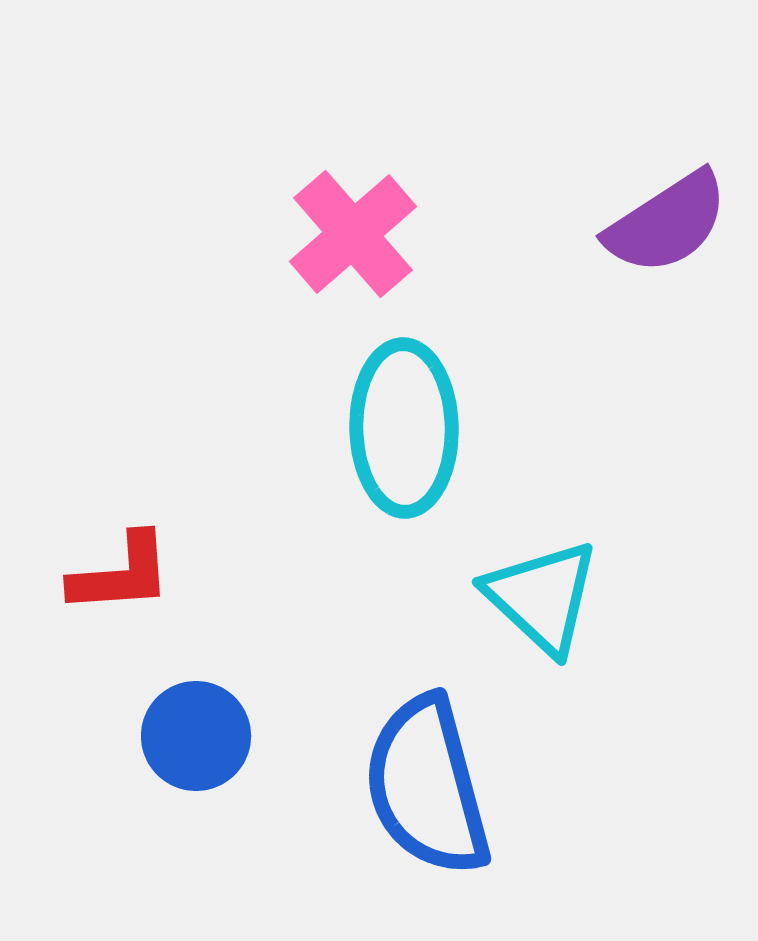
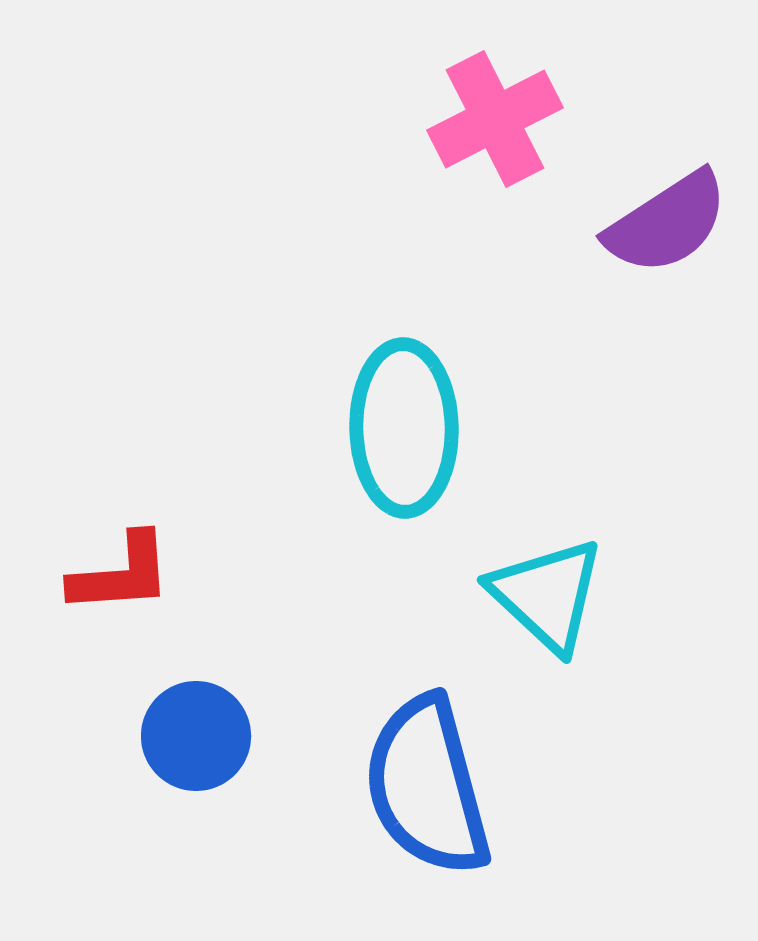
pink cross: moved 142 px right, 115 px up; rotated 14 degrees clockwise
cyan triangle: moved 5 px right, 2 px up
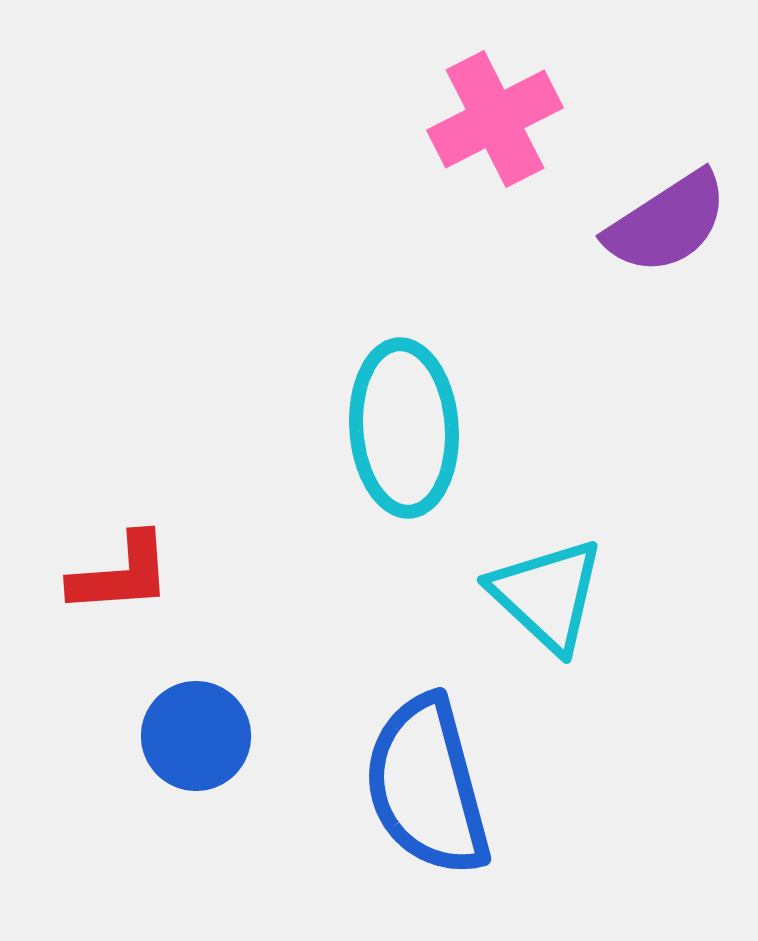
cyan ellipse: rotated 3 degrees counterclockwise
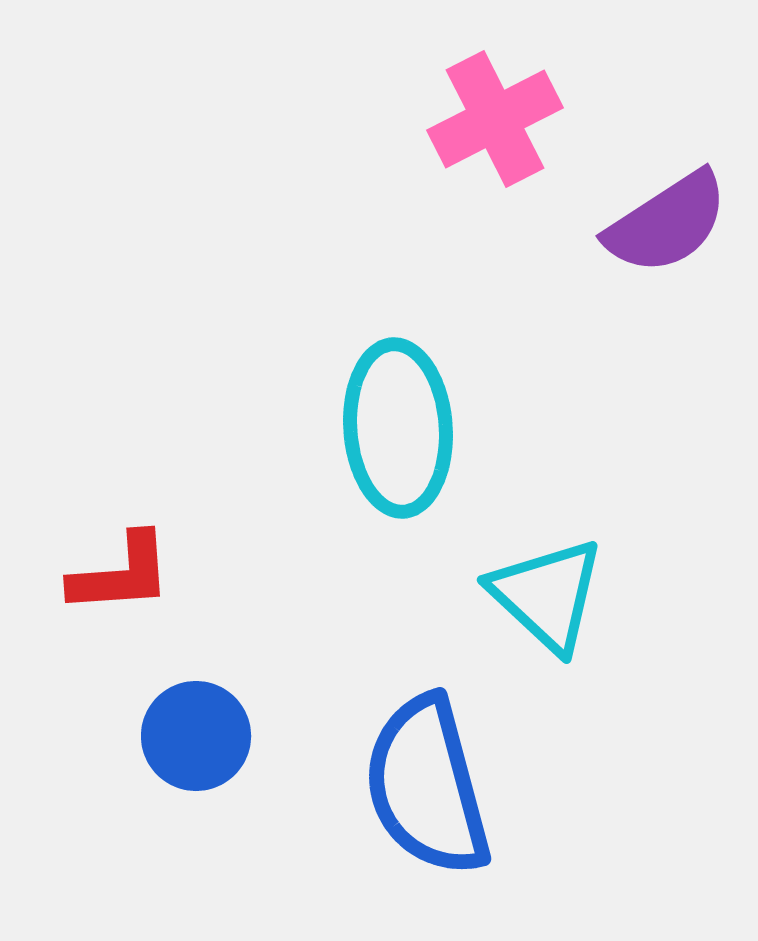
cyan ellipse: moved 6 px left
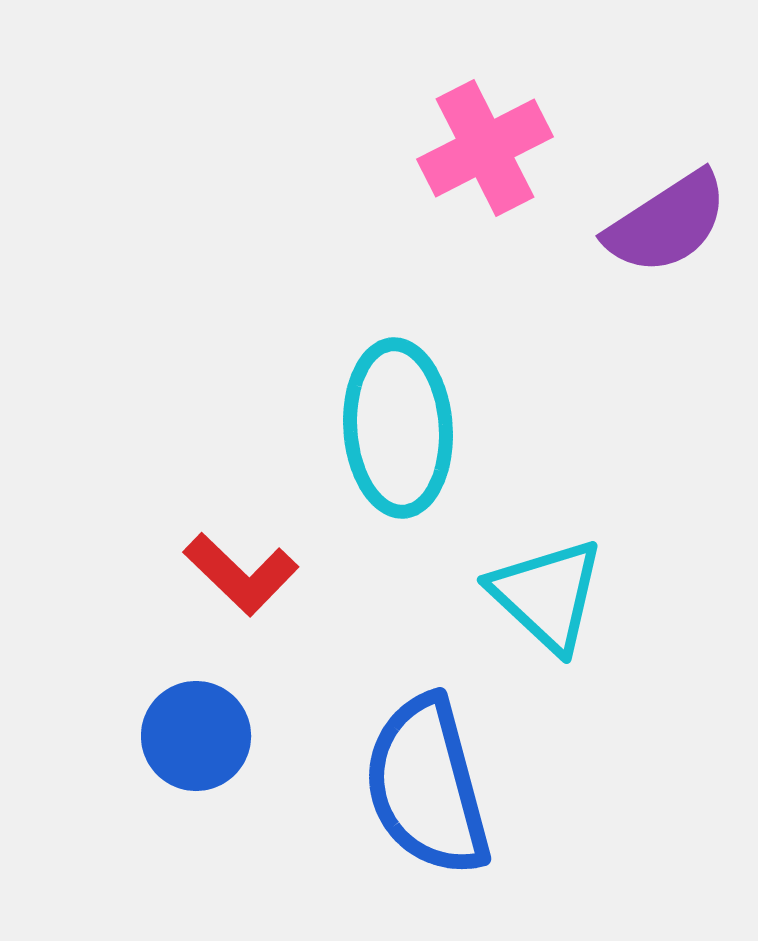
pink cross: moved 10 px left, 29 px down
red L-shape: moved 120 px right; rotated 48 degrees clockwise
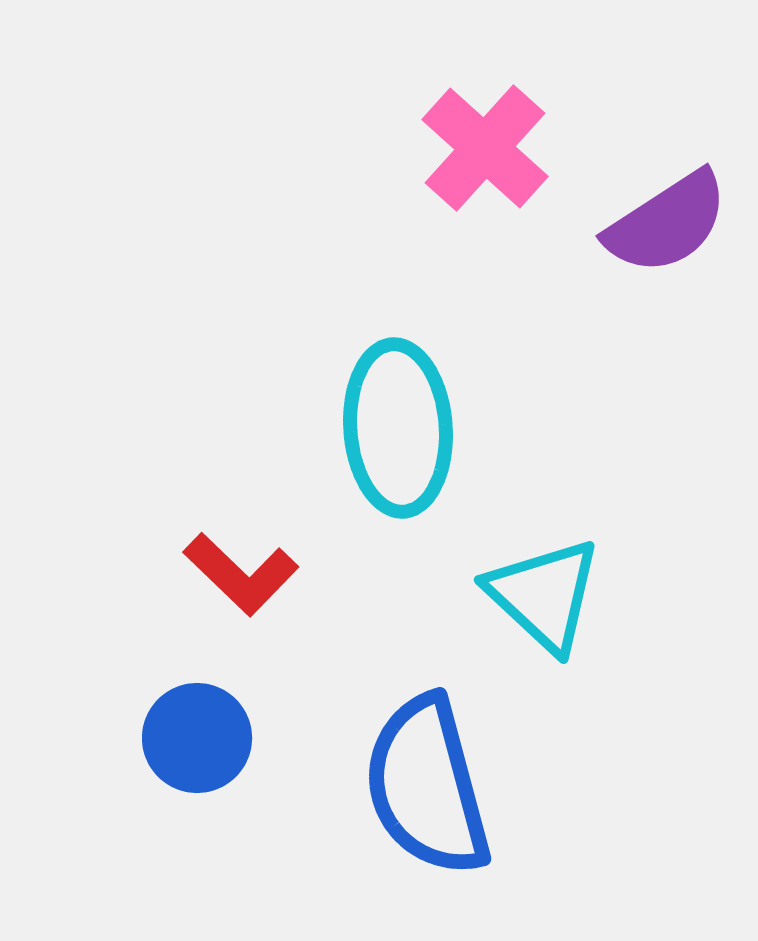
pink cross: rotated 21 degrees counterclockwise
cyan triangle: moved 3 px left
blue circle: moved 1 px right, 2 px down
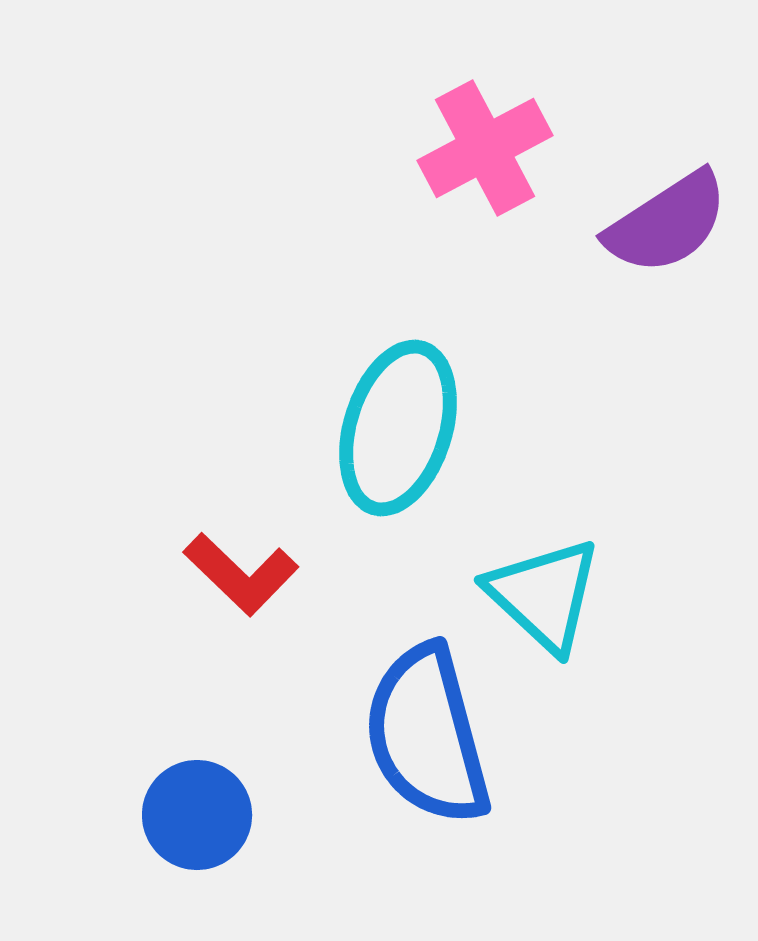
pink cross: rotated 20 degrees clockwise
cyan ellipse: rotated 21 degrees clockwise
blue circle: moved 77 px down
blue semicircle: moved 51 px up
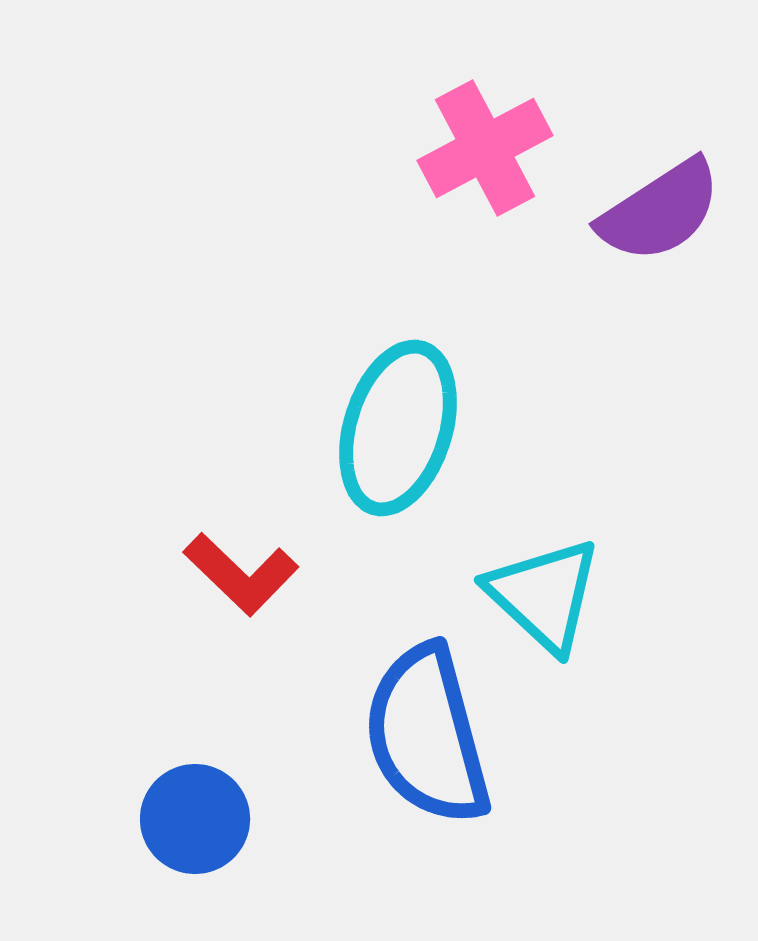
purple semicircle: moved 7 px left, 12 px up
blue circle: moved 2 px left, 4 px down
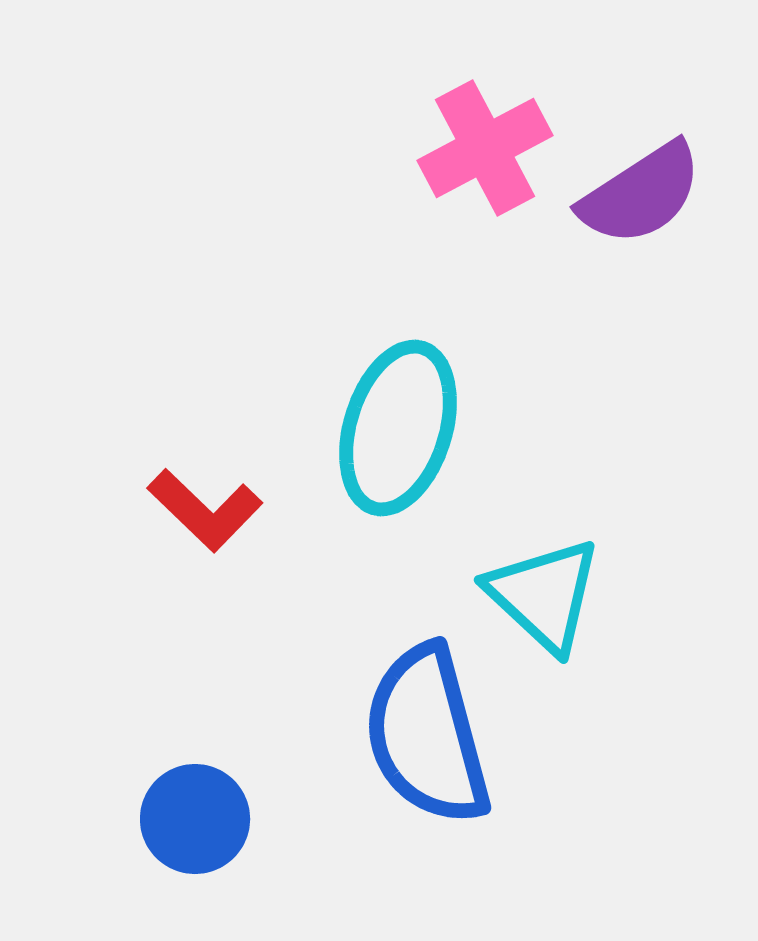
purple semicircle: moved 19 px left, 17 px up
red L-shape: moved 36 px left, 64 px up
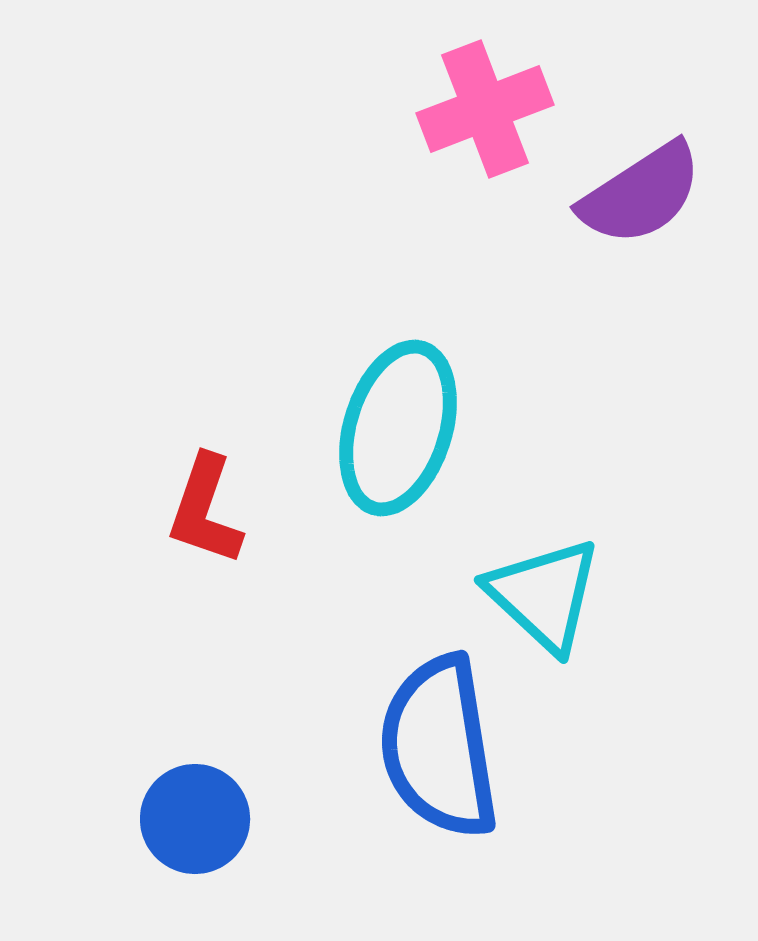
pink cross: moved 39 px up; rotated 7 degrees clockwise
red L-shape: rotated 65 degrees clockwise
blue semicircle: moved 12 px right, 12 px down; rotated 6 degrees clockwise
